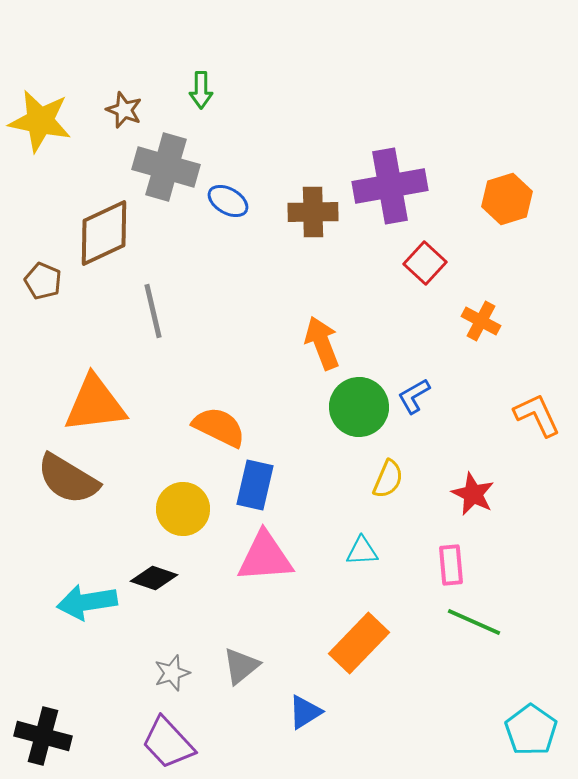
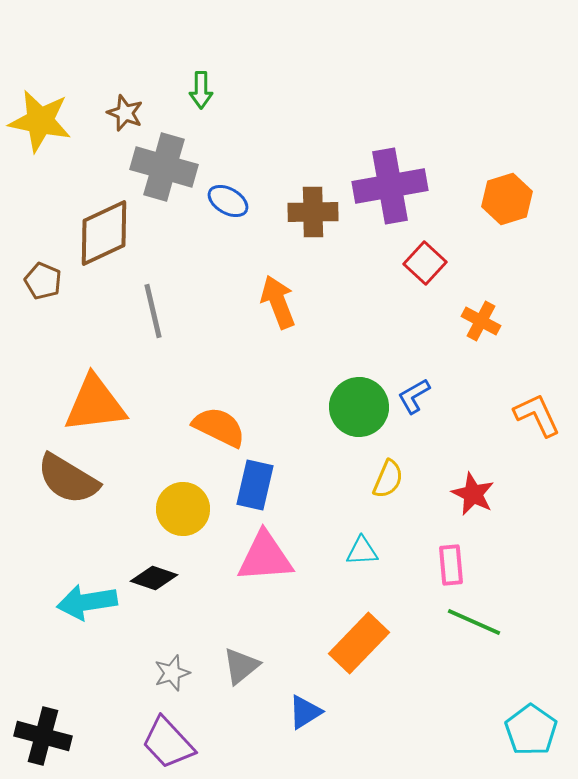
brown star: moved 1 px right, 3 px down
gray cross: moved 2 px left
orange arrow: moved 44 px left, 41 px up
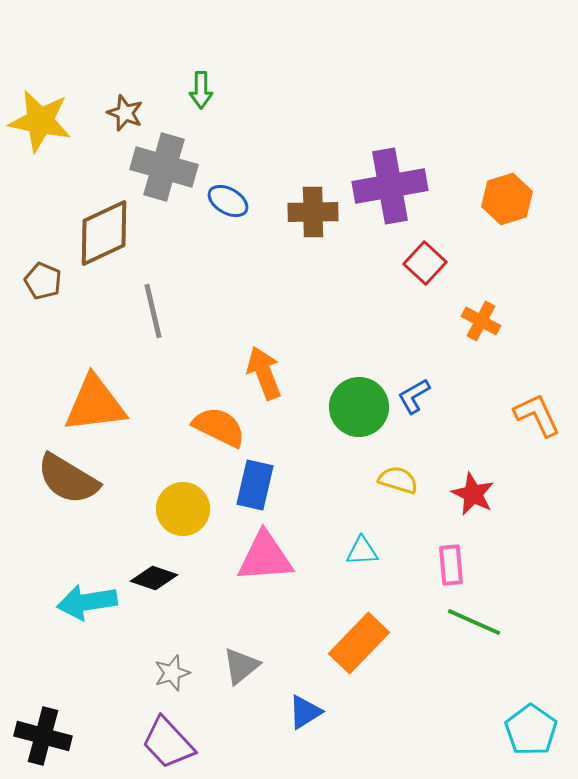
orange arrow: moved 14 px left, 71 px down
yellow semicircle: moved 10 px right, 1 px down; rotated 96 degrees counterclockwise
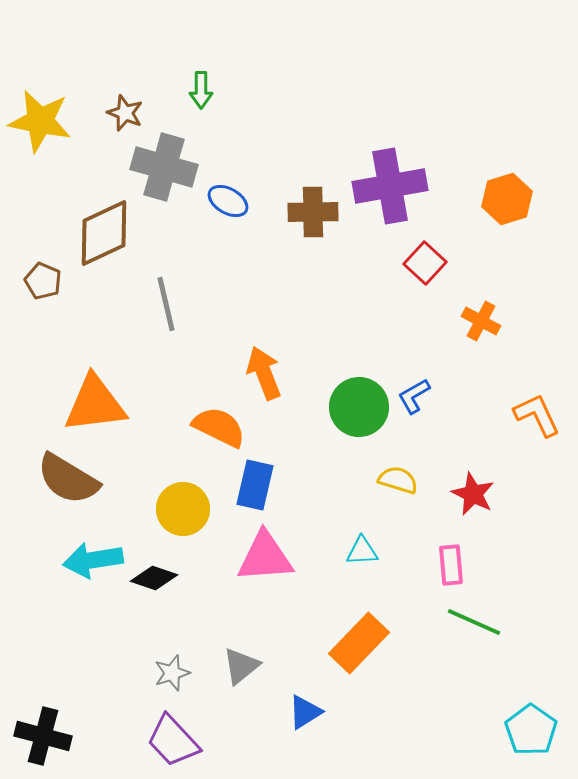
gray line: moved 13 px right, 7 px up
cyan arrow: moved 6 px right, 42 px up
purple trapezoid: moved 5 px right, 2 px up
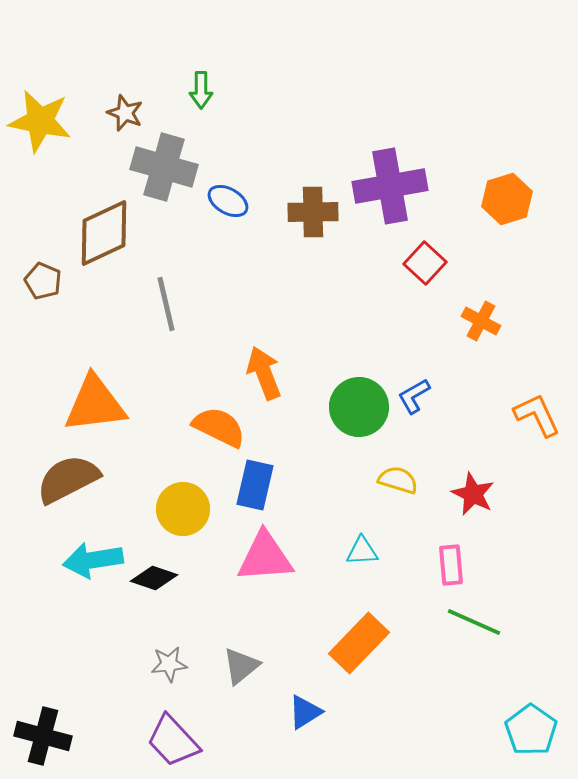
brown semicircle: rotated 122 degrees clockwise
gray star: moved 3 px left, 9 px up; rotated 12 degrees clockwise
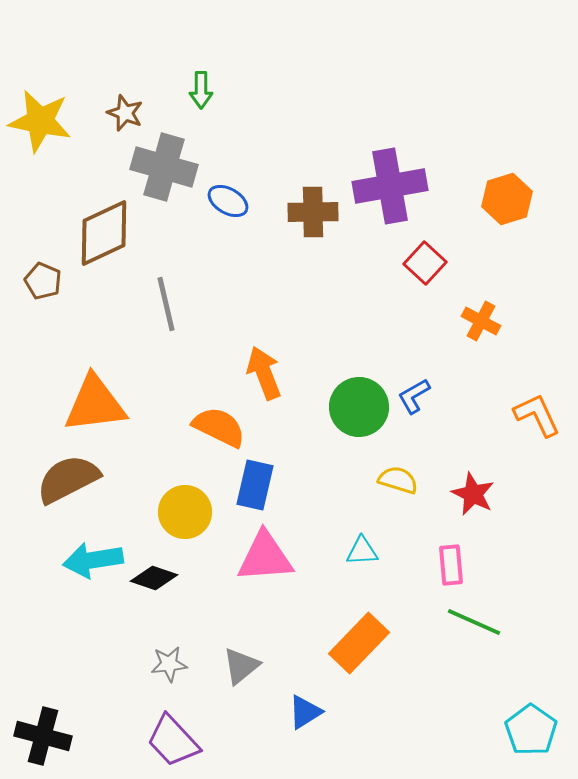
yellow circle: moved 2 px right, 3 px down
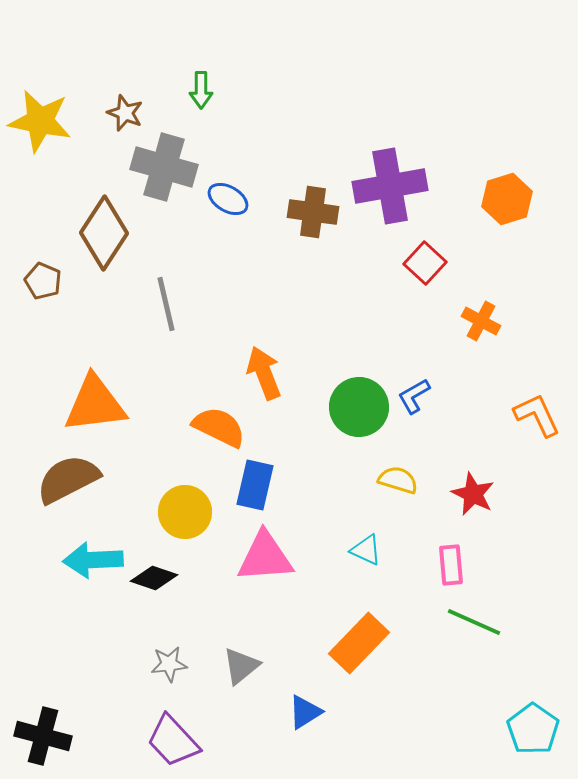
blue ellipse: moved 2 px up
brown cross: rotated 9 degrees clockwise
brown diamond: rotated 32 degrees counterclockwise
cyan triangle: moved 4 px right, 1 px up; rotated 28 degrees clockwise
cyan arrow: rotated 6 degrees clockwise
cyan pentagon: moved 2 px right, 1 px up
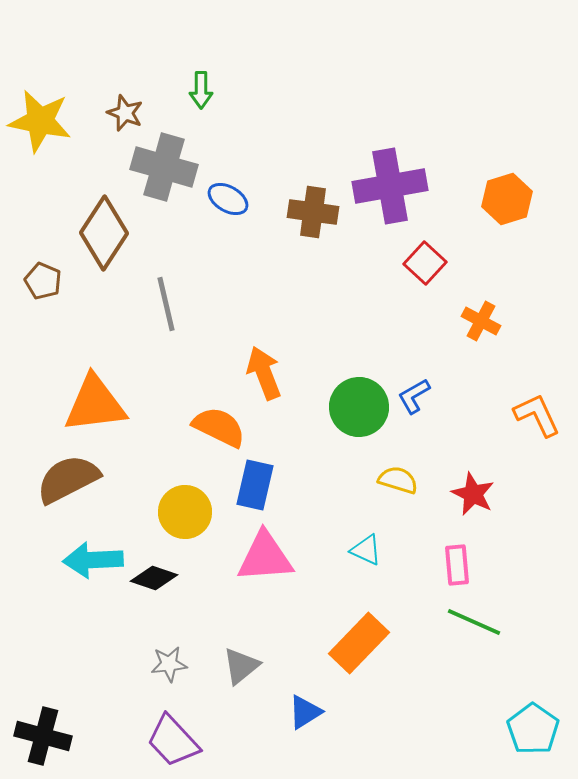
pink rectangle: moved 6 px right
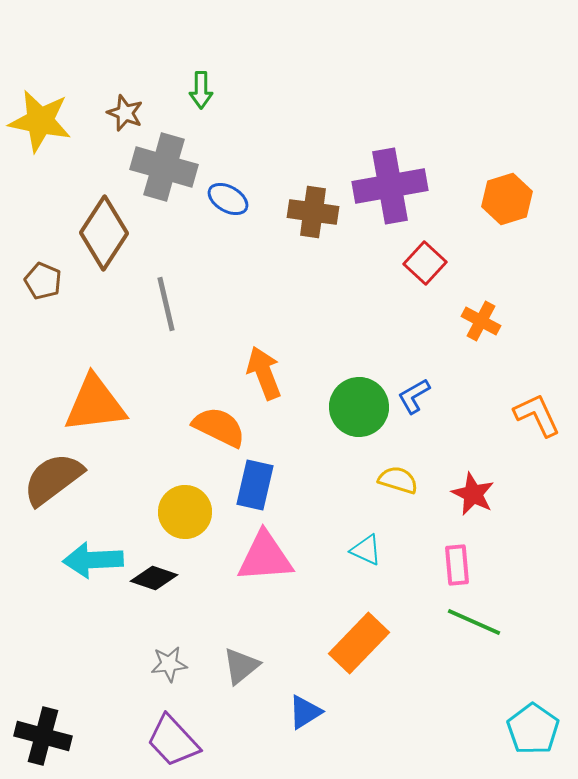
brown semicircle: moved 15 px left; rotated 10 degrees counterclockwise
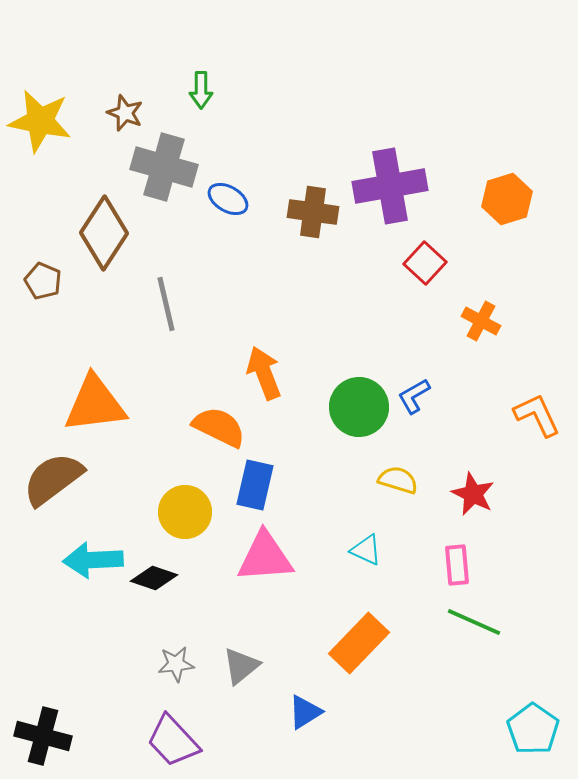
gray star: moved 7 px right
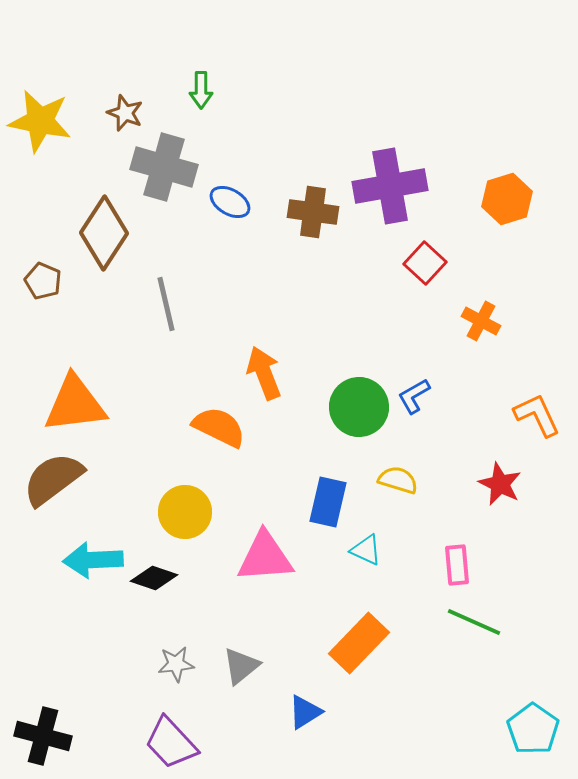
blue ellipse: moved 2 px right, 3 px down
orange triangle: moved 20 px left
blue rectangle: moved 73 px right, 17 px down
red star: moved 27 px right, 10 px up
purple trapezoid: moved 2 px left, 2 px down
